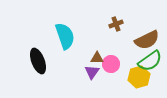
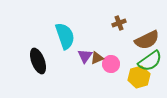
brown cross: moved 3 px right, 1 px up
brown triangle: rotated 24 degrees counterclockwise
purple triangle: moved 7 px left, 16 px up
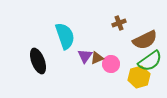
brown semicircle: moved 2 px left
